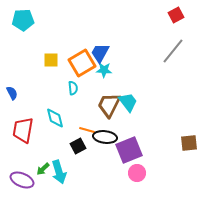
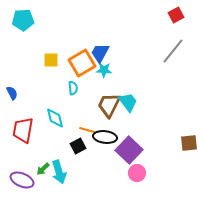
purple square: rotated 24 degrees counterclockwise
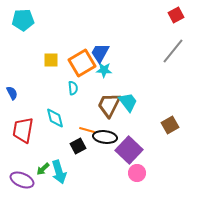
brown square: moved 19 px left, 18 px up; rotated 24 degrees counterclockwise
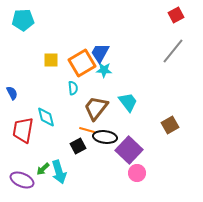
brown trapezoid: moved 13 px left, 3 px down; rotated 12 degrees clockwise
cyan diamond: moved 9 px left, 1 px up
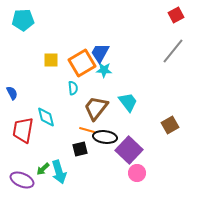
black square: moved 2 px right, 3 px down; rotated 14 degrees clockwise
